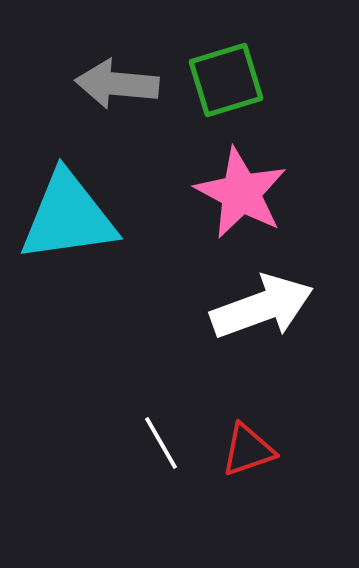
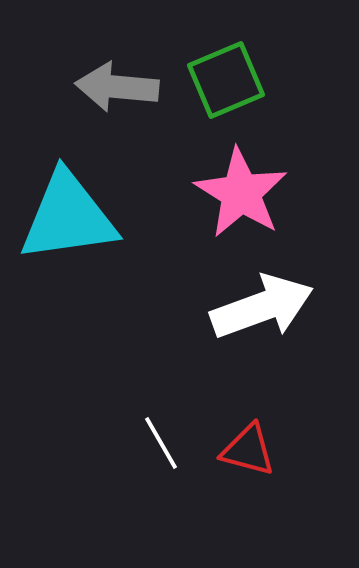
green square: rotated 6 degrees counterclockwise
gray arrow: moved 3 px down
pink star: rotated 4 degrees clockwise
red triangle: rotated 34 degrees clockwise
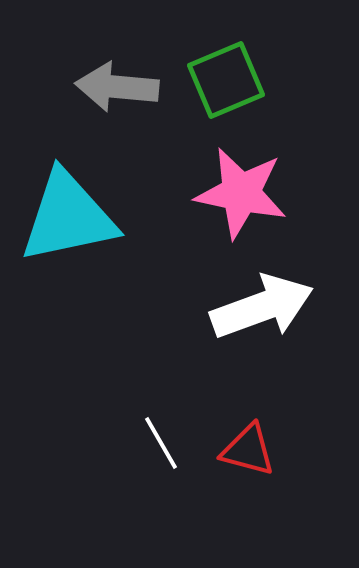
pink star: rotated 20 degrees counterclockwise
cyan triangle: rotated 4 degrees counterclockwise
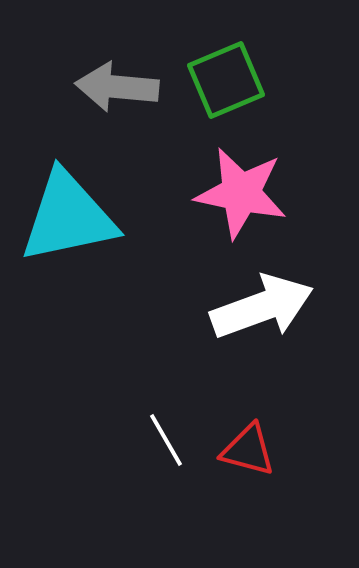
white line: moved 5 px right, 3 px up
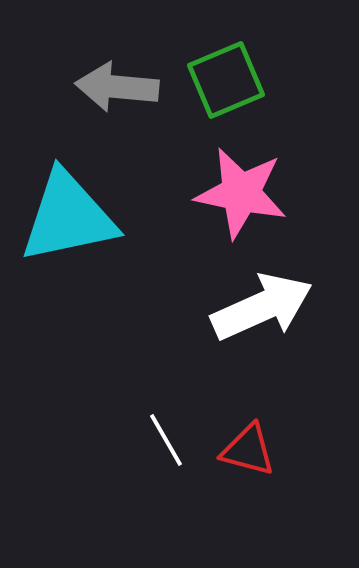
white arrow: rotated 4 degrees counterclockwise
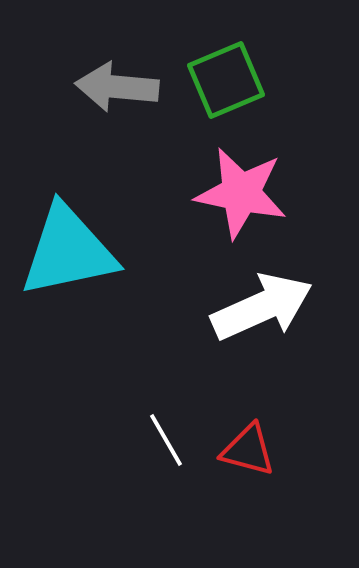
cyan triangle: moved 34 px down
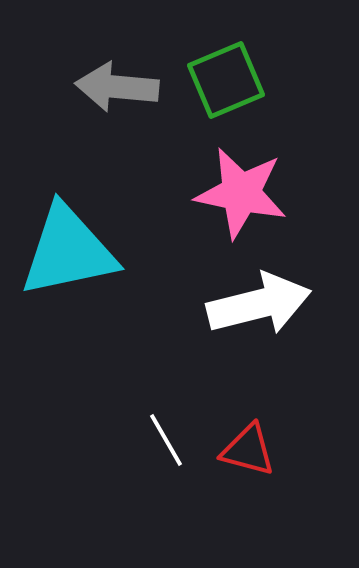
white arrow: moved 3 px left, 3 px up; rotated 10 degrees clockwise
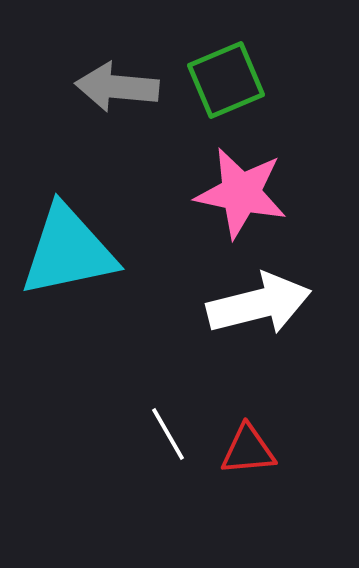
white line: moved 2 px right, 6 px up
red triangle: rotated 20 degrees counterclockwise
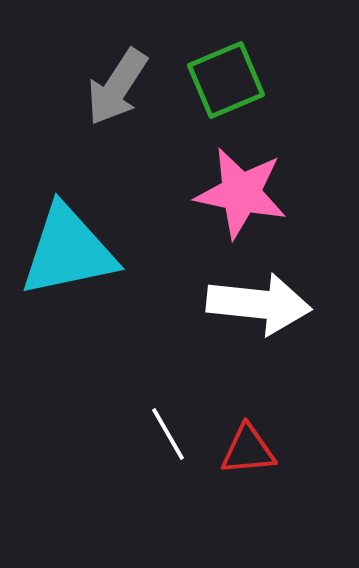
gray arrow: rotated 62 degrees counterclockwise
white arrow: rotated 20 degrees clockwise
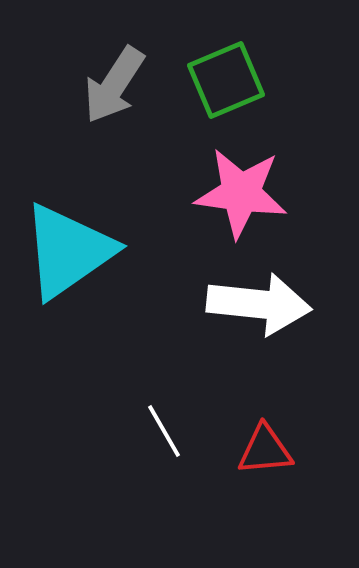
gray arrow: moved 3 px left, 2 px up
pink star: rotated 4 degrees counterclockwise
cyan triangle: rotated 23 degrees counterclockwise
white line: moved 4 px left, 3 px up
red triangle: moved 17 px right
